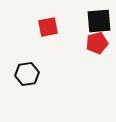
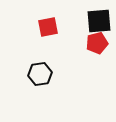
black hexagon: moved 13 px right
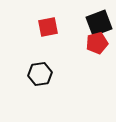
black square: moved 2 px down; rotated 16 degrees counterclockwise
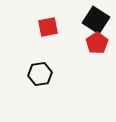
black square: moved 3 px left, 3 px up; rotated 36 degrees counterclockwise
red pentagon: rotated 20 degrees counterclockwise
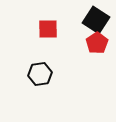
red square: moved 2 px down; rotated 10 degrees clockwise
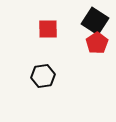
black square: moved 1 px left, 1 px down
black hexagon: moved 3 px right, 2 px down
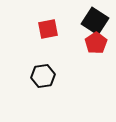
red square: rotated 10 degrees counterclockwise
red pentagon: moved 1 px left
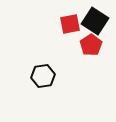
red square: moved 22 px right, 5 px up
red pentagon: moved 5 px left, 2 px down
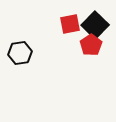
black square: moved 4 px down; rotated 12 degrees clockwise
black hexagon: moved 23 px left, 23 px up
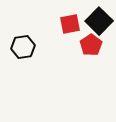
black square: moved 4 px right, 4 px up
black hexagon: moved 3 px right, 6 px up
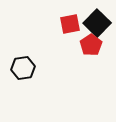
black square: moved 2 px left, 2 px down
black hexagon: moved 21 px down
